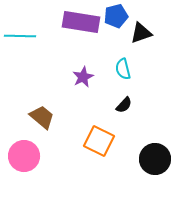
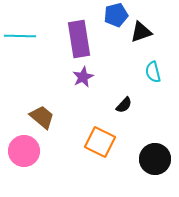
blue pentagon: moved 1 px up
purple rectangle: moved 2 px left, 17 px down; rotated 72 degrees clockwise
black triangle: moved 1 px up
cyan semicircle: moved 30 px right, 3 px down
orange square: moved 1 px right, 1 px down
pink circle: moved 5 px up
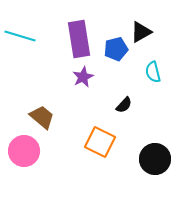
blue pentagon: moved 34 px down
black triangle: rotated 10 degrees counterclockwise
cyan line: rotated 16 degrees clockwise
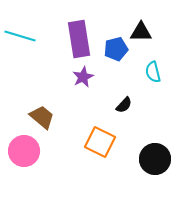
black triangle: rotated 30 degrees clockwise
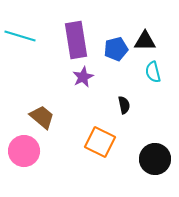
black triangle: moved 4 px right, 9 px down
purple rectangle: moved 3 px left, 1 px down
black semicircle: rotated 54 degrees counterclockwise
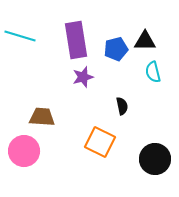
purple star: rotated 10 degrees clockwise
black semicircle: moved 2 px left, 1 px down
brown trapezoid: rotated 36 degrees counterclockwise
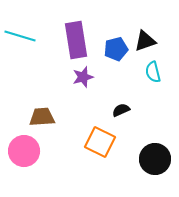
black triangle: rotated 20 degrees counterclockwise
black semicircle: moved 1 px left, 4 px down; rotated 102 degrees counterclockwise
brown trapezoid: rotated 8 degrees counterclockwise
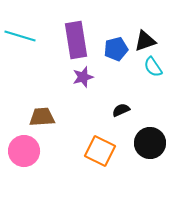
cyan semicircle: moved 5 px up; rotated 20 degrees counterclockwise
orange square: moved 9 px down
black circle: moved 5 px left, 16 px up
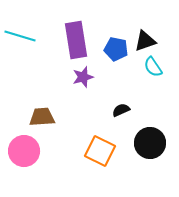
blue pentagon: rotated 25 degrees clockwise
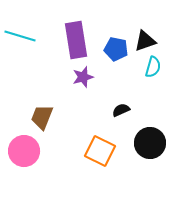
cyan semicircle: rotated 130 degrees counterclockwise
brown trapezoid: rotated 64 degrees counterclockwise
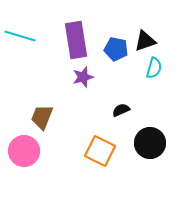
cyan semicircle: moved 1 px right, 1 px down
